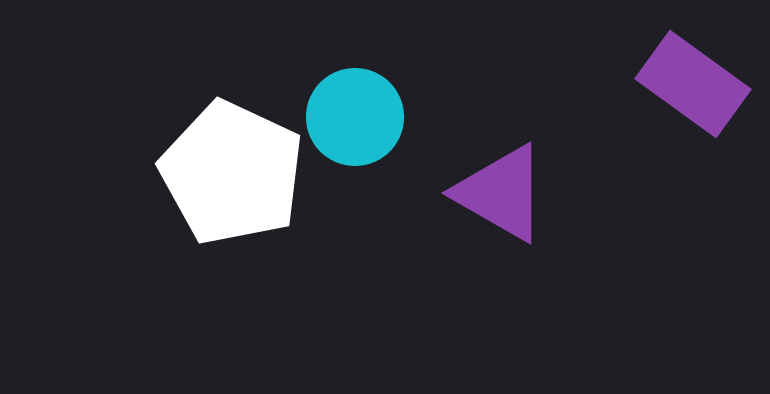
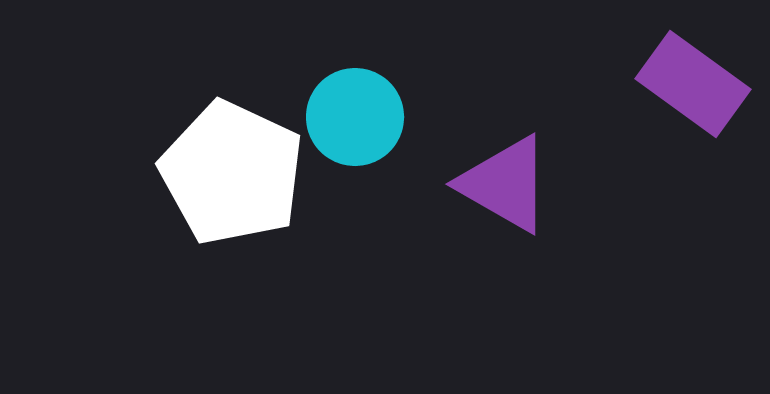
purple triangle: moved 4 px right, 9 px up
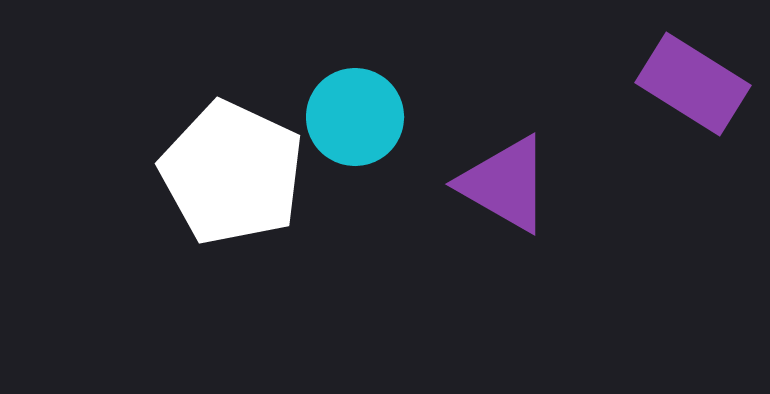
purple rectangle: rotated 4 degrees counterclockwise
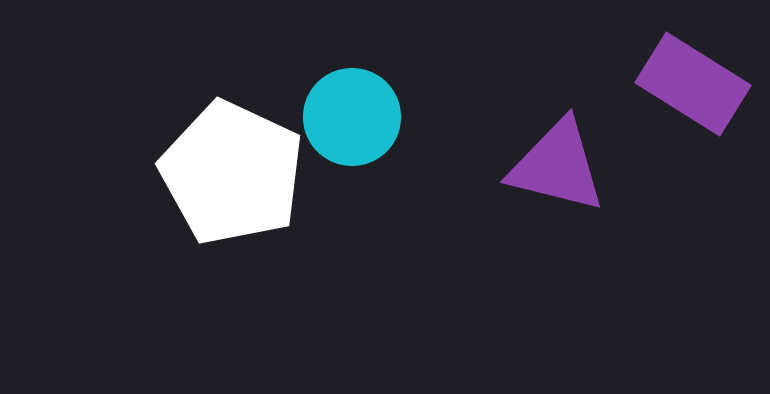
cyan circle: moved 3 px left
purple triangle: moved 52 px right, 18 px up; rotated 16 degrees counterclockwise
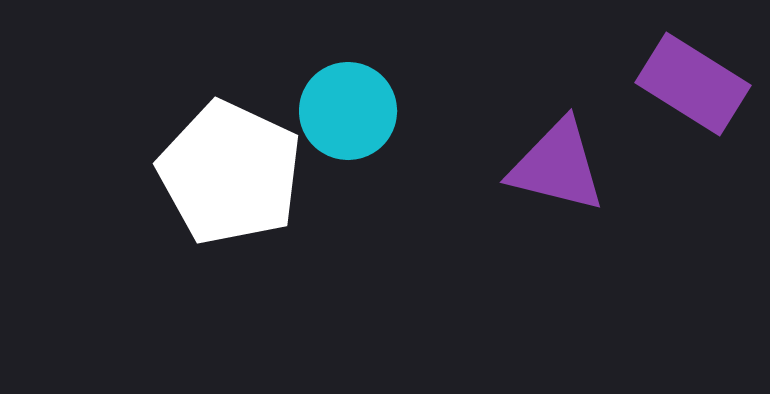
cyan circle: moved 4 px left, 6 px up
white pentagon: moved 2 px left
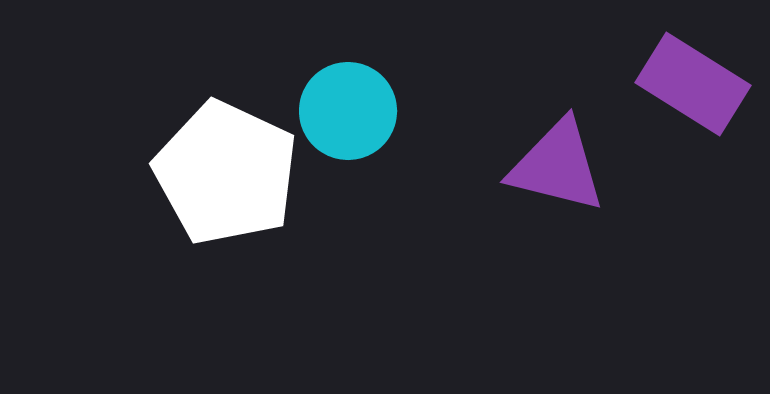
white pentagon: moved 4 px left
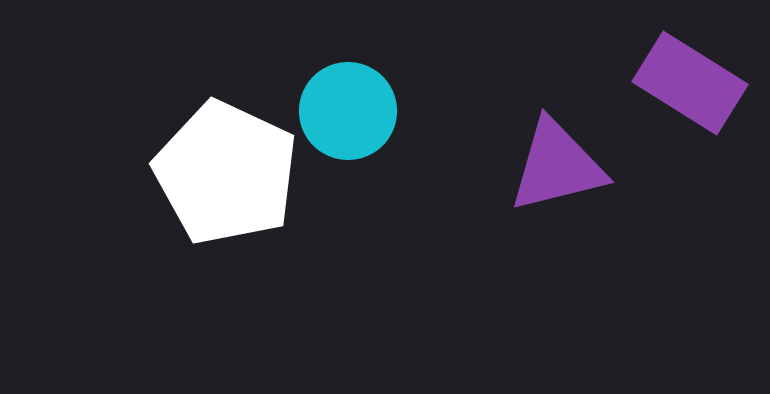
purple rectangle: moved 3 px left, 1 px up
purple triangle: rotated 28 degrees counterclockwise
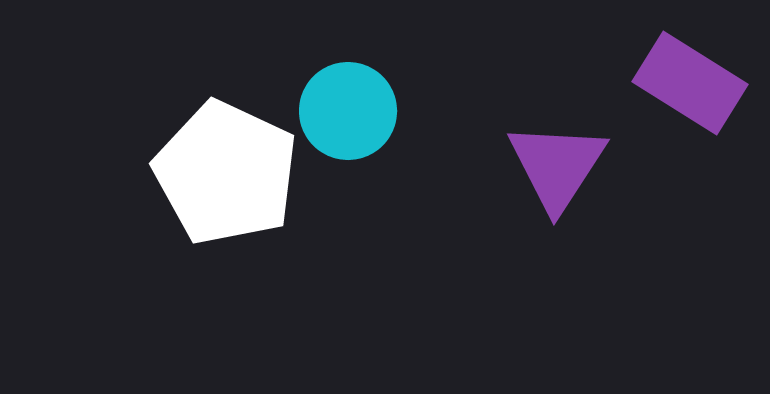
purple triangle: rotated 43 degrees counterclockwise
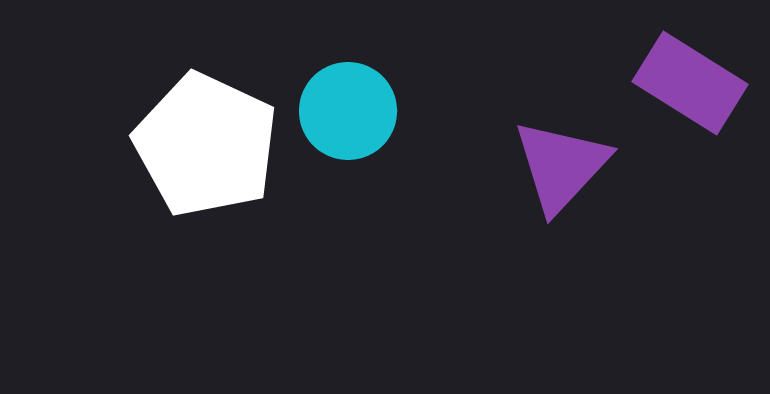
purple triangle: moved 4 px right; rotated 10 degrees clockwise
white pentagon: moved 20 px left, 28 px up
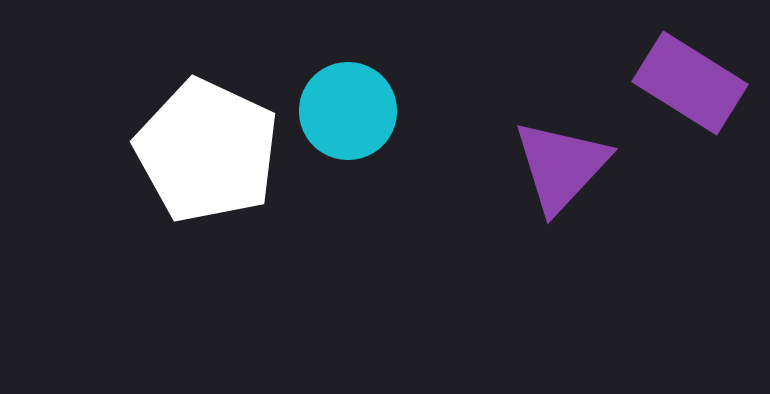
white pentagon: moved 1 px right, 6 px down
